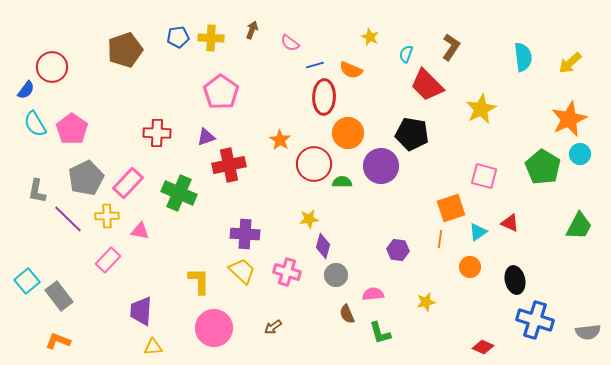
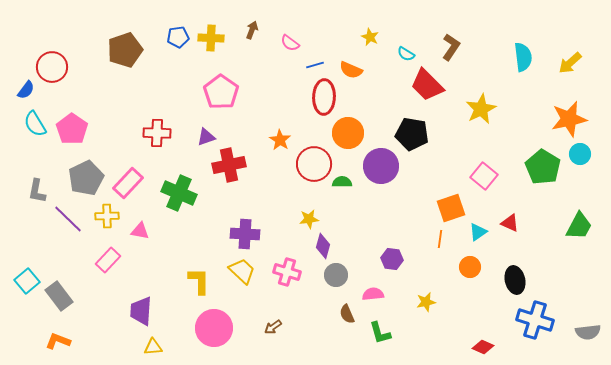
cyan semicircle at (406, 54): rotated 78 degrees counterclockwise
orange star at (569, 119): rotated 12 degrees clockwise
pink square at (484, 176): rotated 24 degrees clockwise
purple hexagon at (398, 250): moved 6 px left, 9 px down
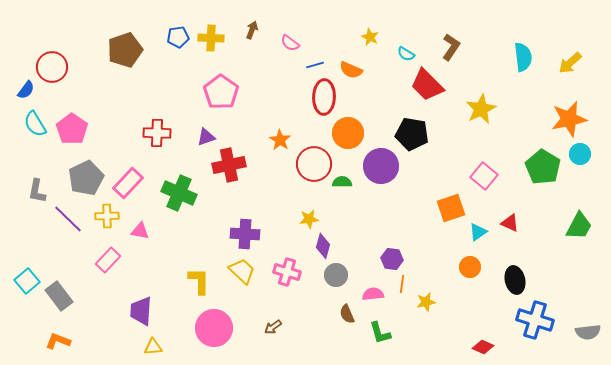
orange line at (440, 239): moved 38 px left, 45 px down
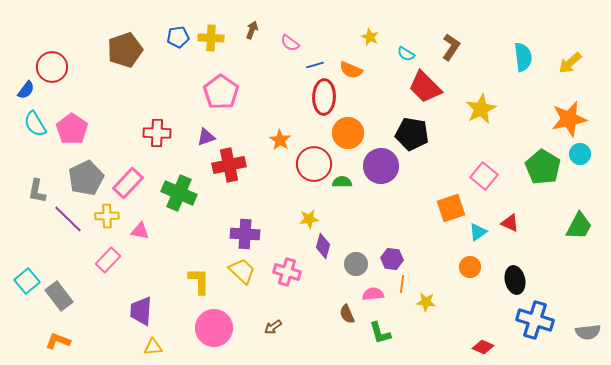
red trapezoid at (427, 85): moved 2 px left, 2 px down
gray circle at (336, 275): moved 20 px right, 11 px up
yellow star at (426, 302): rotated 18 degrees clockwise
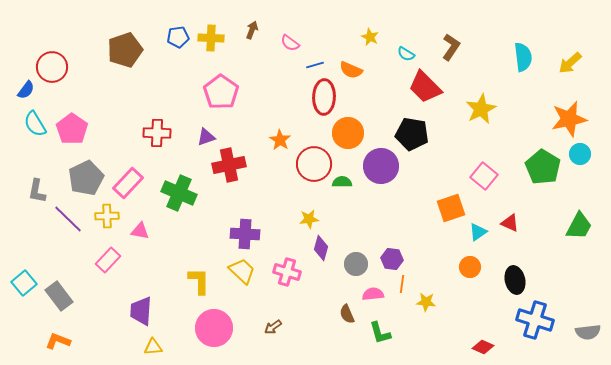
purple diamond at (323, 246): moved 2 px left, 2 px down
cyan square at (27, 281): moved 3 px left, 2 px down
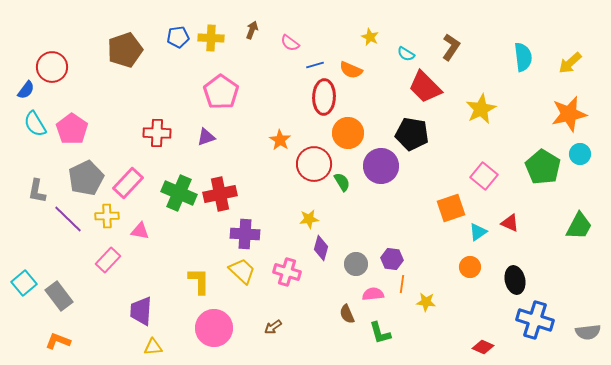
orange star at (569, 119): moved 5 px up
red cross at (229, 165): moved 9 px left, 29 px down
green semicircle at (342, 182): rotated 60 degrees clockwise
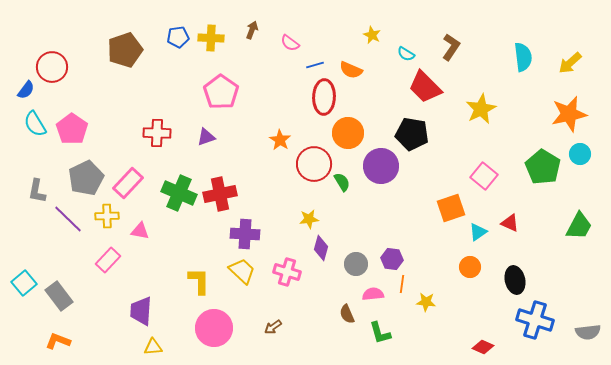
yellow star at (370, 37): moved 2 px right, 2 px up
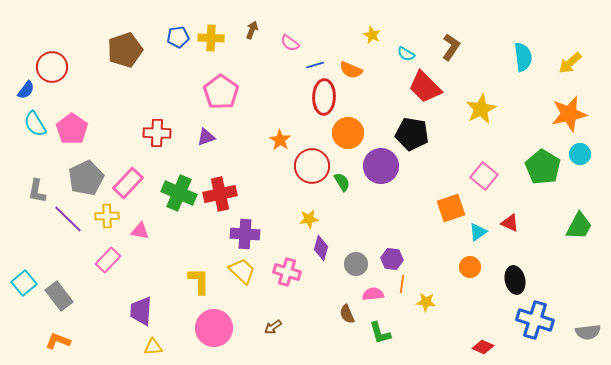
red circle at (314, 164): moved 2 px left, 2 px down
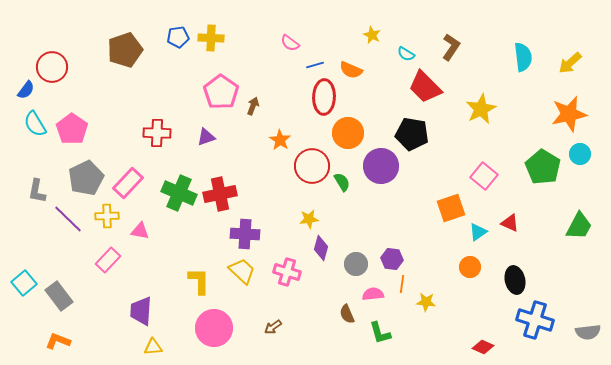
brown arrow at (252, 30): moved 1 px right, 76 px down
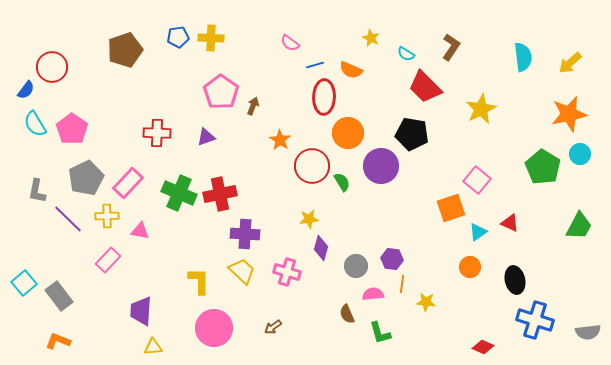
yellow star at (372, 35): moved 1 px left, 3 px down
pink square at (484, 176): moved 7 px left, 4 px down
gray circle at (356, 264): moved 2 px down
